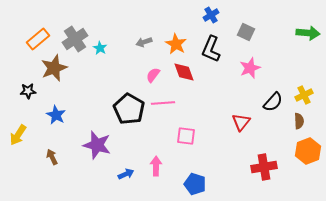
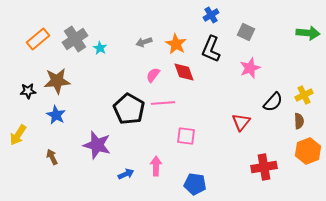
brown star: moved 3 px right, 13 px down; rotated 16 degrees clockwise
blue pentagon: rotated 10 degrees counterclockwise
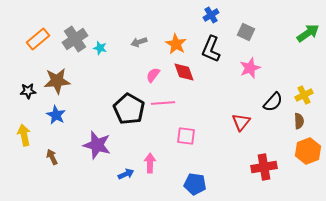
green arrow: rotated 40 degrees counterclockwise
gray arrow: moved 5 px left
cyan star: rotated 16 degrees counterclockwise
yellow arrow: moved 6 px right; rotated 135 degrees clockwise
pink arrow: moved 6 px left, 3 px up
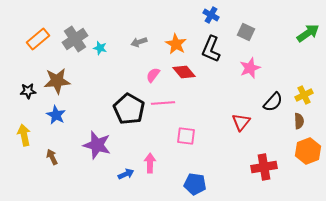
blue cross: rotated 28 degrees counterclockwise
red diamond: rotated 20 degrees counterclockwise
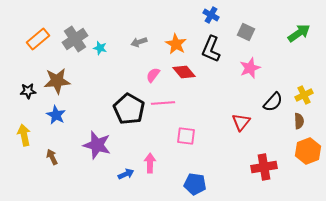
green arrow: moved 9 px left
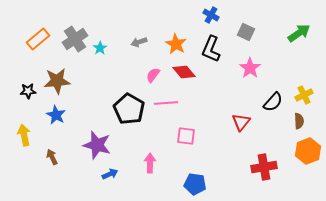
cyan star: rotated 24 degrees clockwise
pink star: rotated 15 degrees counterclockwise
pink line: moved 3 px right
blue arrow: moved 16 px left
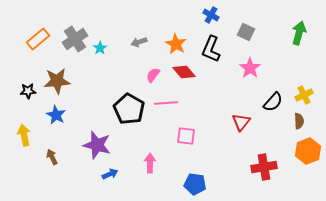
green arrow: rotated 40 degrees counterclockwise
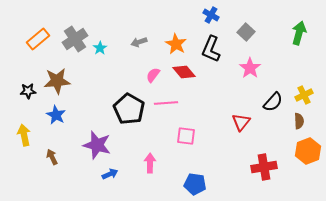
gray square: rotated 18 degrees clockwise
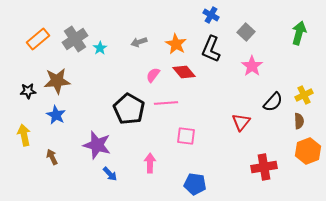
pink star: moved 2 px right, 2 px up
blue arrow: rotated 70 degrees clockwise
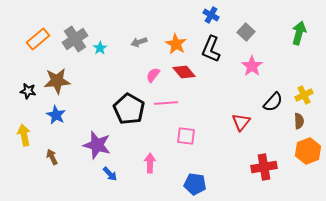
black star: rotated 14 degrees clockwise
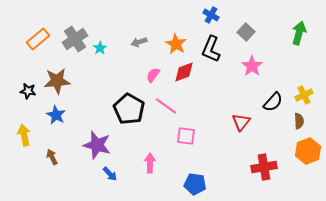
red diamond: rotated 70 degrees counterclockwise
pink line: moved 3 px down; rotated 40 degrees clockwise
